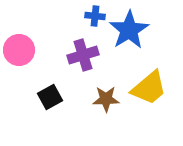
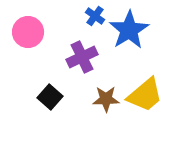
blue cross: rotated 30 degrees clockwise
pink circle: moved 9 px right, 18 px up
purple cross: moved 1 px left, 2 px down; rotated 8 degrees counterclockwise
yellow trapezoid: moved 4 px left, 7 px down
black square: rotated 20 degrees counterclockwise
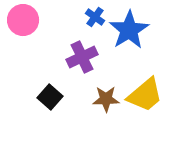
blue cross: moved 1 px down
pink circle: moved 5 px left, 12 px up
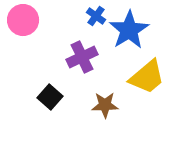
blue cross: moved 1 px right, 1 px up
yellow trapezoid: moved 2 px right, 18 px up
brown star: moved 1 px left, 6 px down
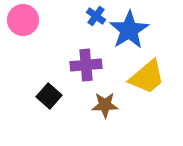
purple cross: moved 4 px right, 8 px down; rotated 20 degrees clockwise
black square: moved 1 px left, 1 px up
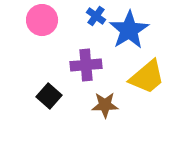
pink circle: moved 19 px right
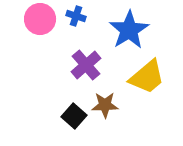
blue cross: moved 20 px left; rotated 18 degrees counterclockwise
pink circle: moved 2 px left, 1 px up
purple cross: rotated 36 degrees counterclockwise
black square: moved 25 px right, 20 px down
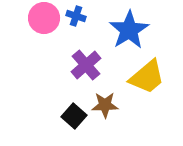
pink circle: moved 4 px right, 1 px up
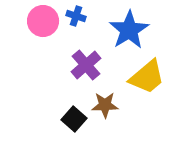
pink circle: moved 1 px left, 3 px down
black square: moved 3 px down
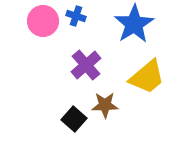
blue star: moved 5 px right, 6 px up
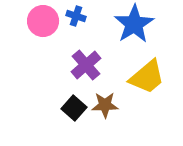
black square: moved 11 px up
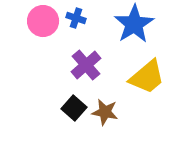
blue cross: moved 2 px down
brown star: moved 7 px down; rotated 12 degrees clockwise
